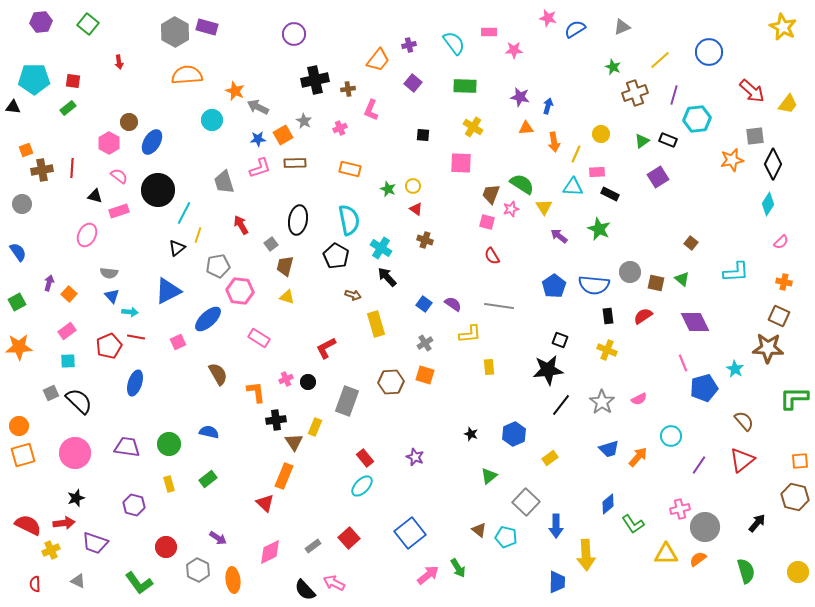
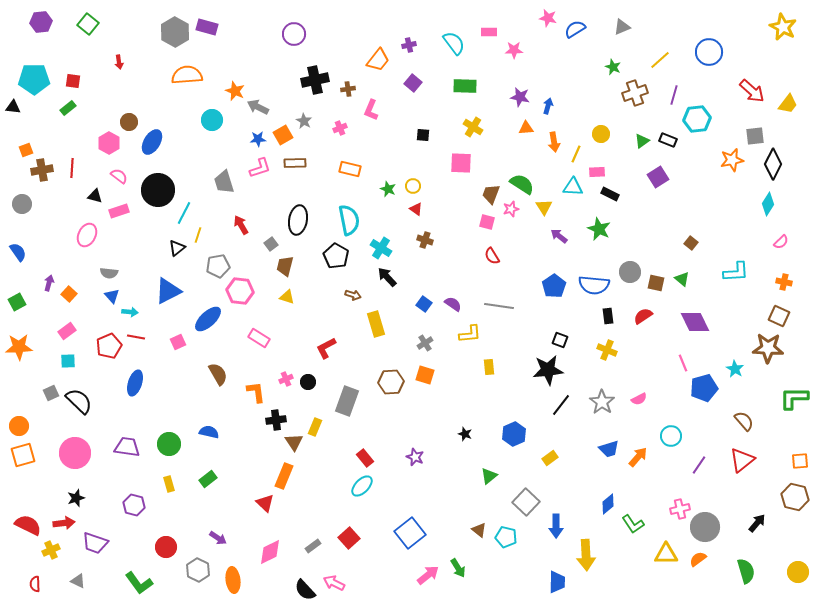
black star at (471, 434): moved 6 px left
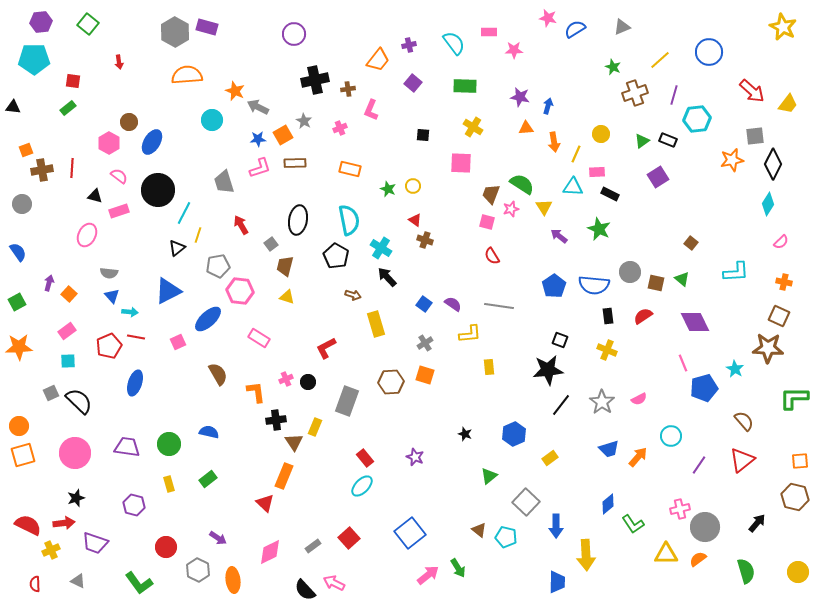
cyan pentagon at (34, 79): moved 20 px up
red triangle at (416, 209): moved 1 px left, 11 px down
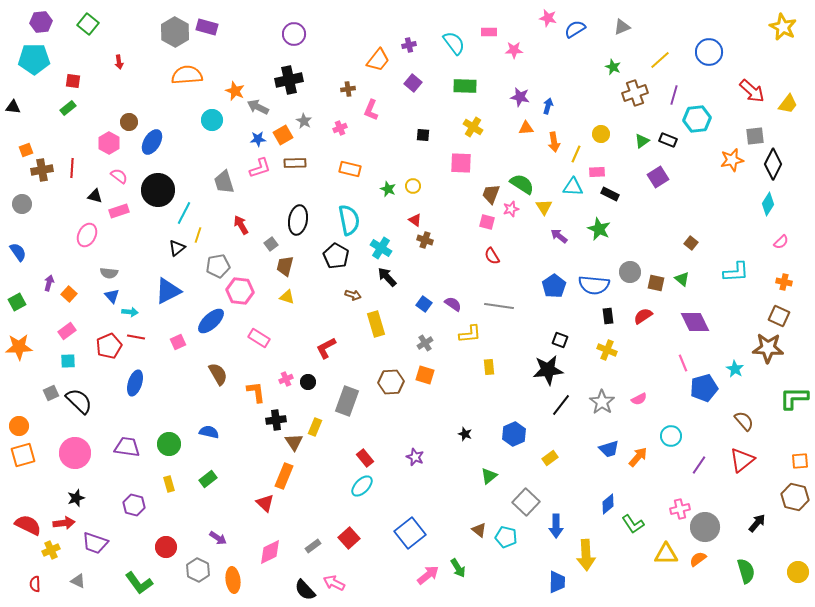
black cross at (315, 80): moved 26 px left
blue ellipse at (208, 319): moved 3 px right, 2 px down
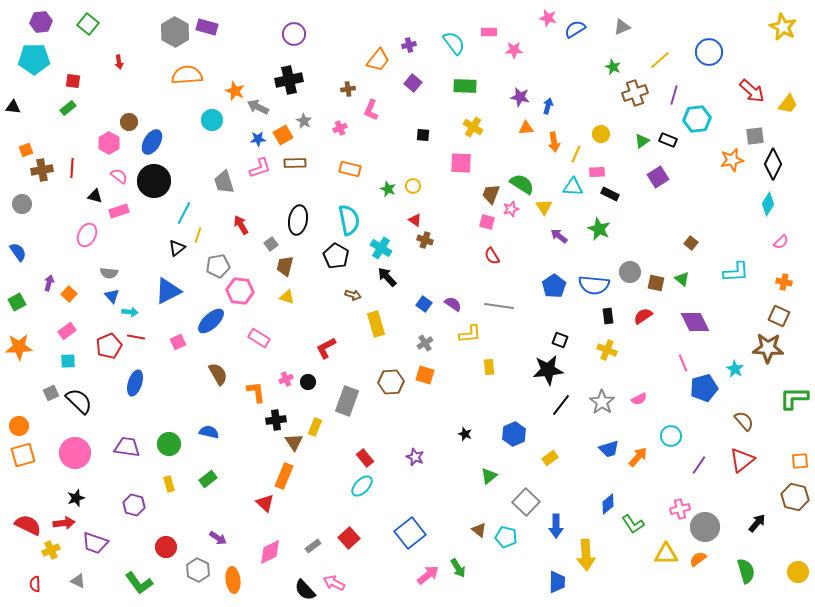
black circle at (158, 190): moved 4 px left, 9 px up
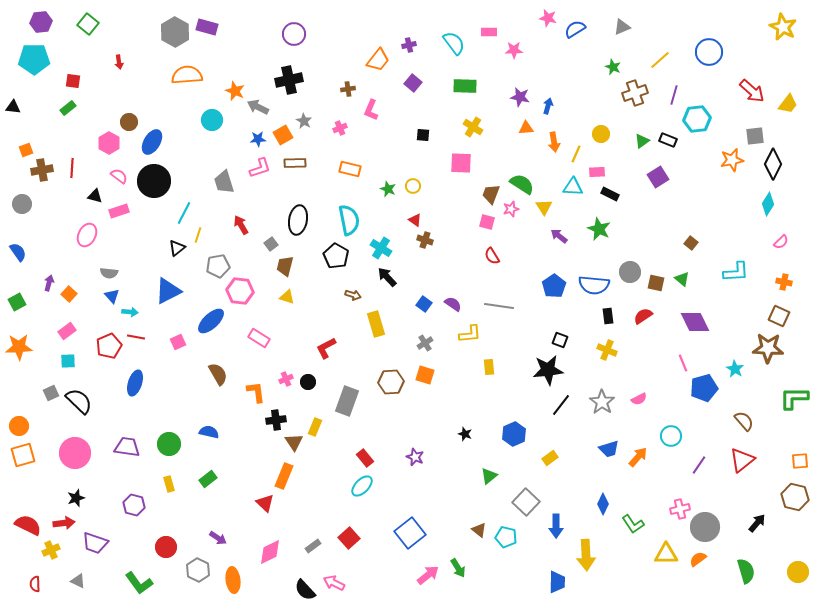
blue diamond at (608, 504): moved 5 px left; rotated 25 degrees counterclockwise
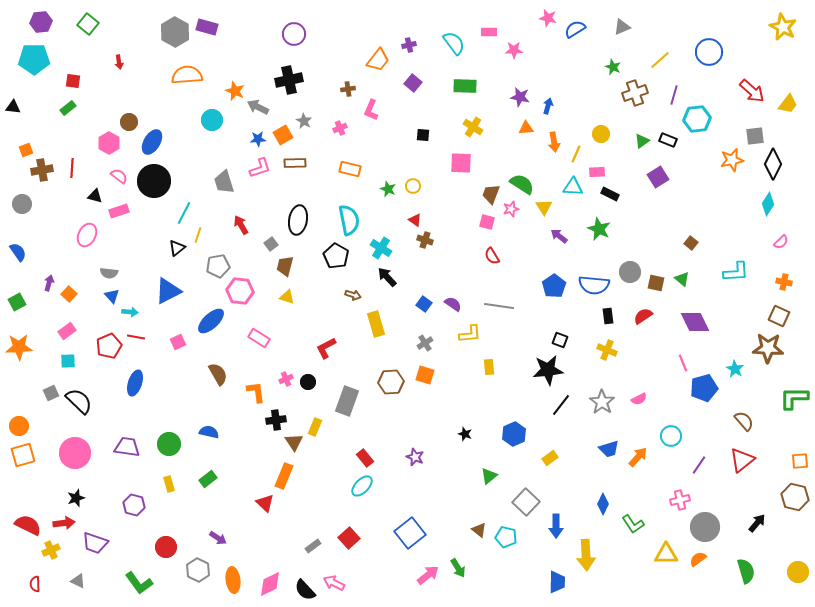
pink cross at (680, 509): moved 9 px up
pink diamond at (270, 552): moved 32 px down
